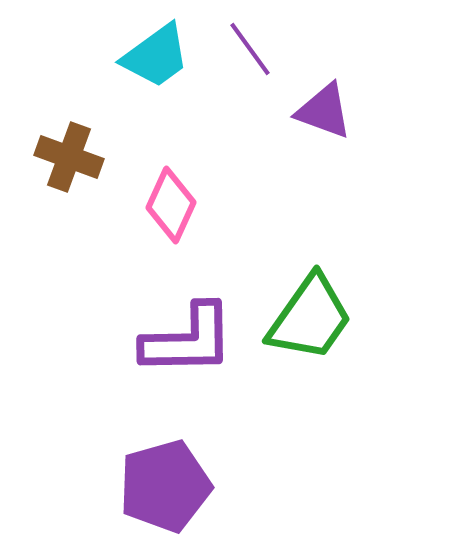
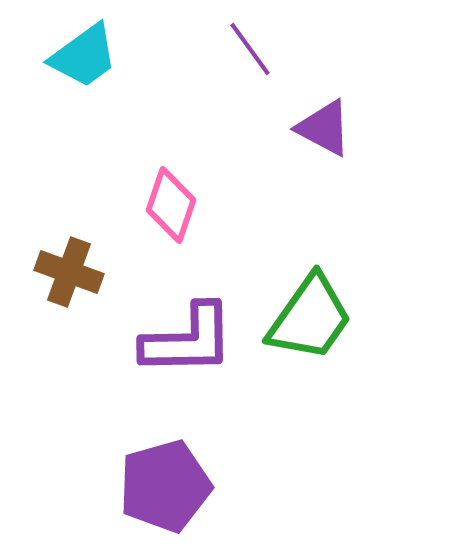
cyan trapezoid: moved 72 px left
purple triangle: moved 17 px down; rotated 8 degrees clockwise
brown cross: moved 115 px down
pink diamond: rotated 6 degrees counterclockwise
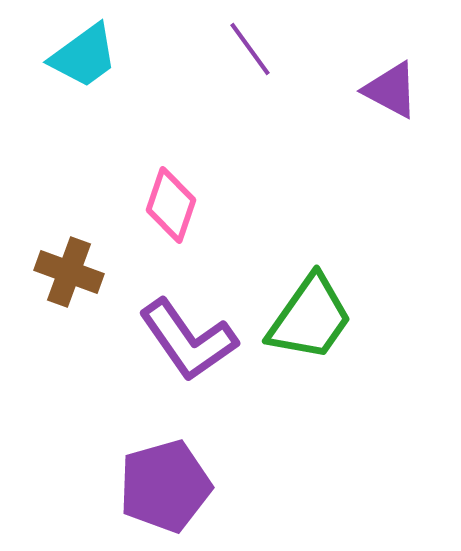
purple triangle: moved 67 px right, 38 px up
purple L-shape: rotated 56 degrees clockwise
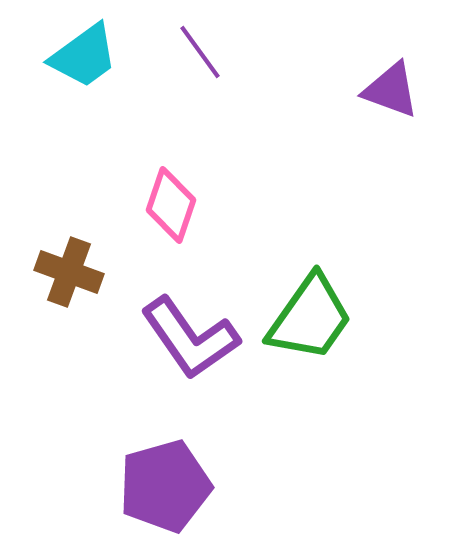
purple line: moved 50 px left, 3 px down
purple triangle: rotated 8 degrees counterclockwise
purple L-shape: moved 2 px right, 2 px up
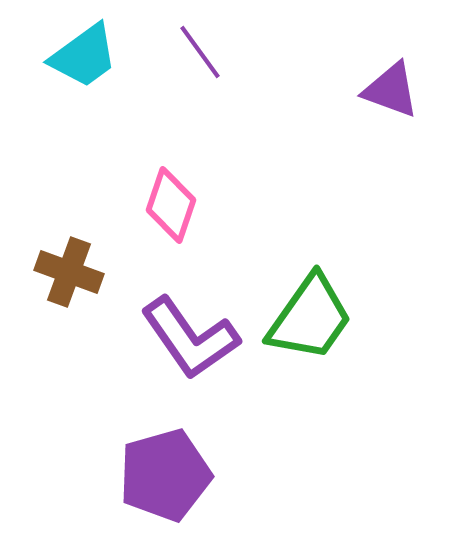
purple pentagon: moved 11 px up
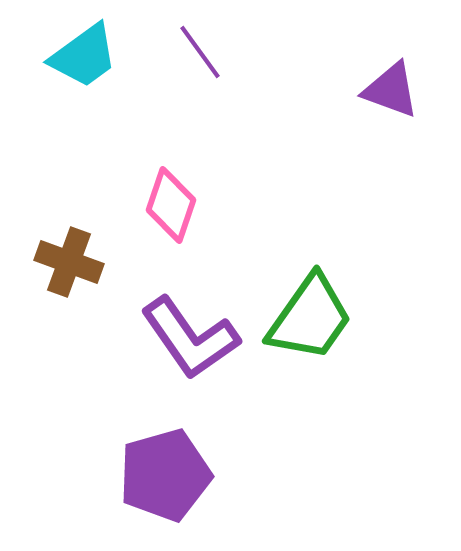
brown cross: moved 10 px up
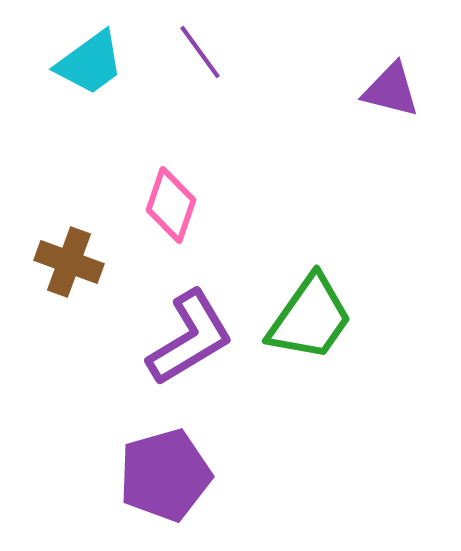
cyan trapezoid: moved 6 px right, 7 px down
purple triangle: rotated 6 degrees counterclockwise
purple L-shape: rotated 86 degrees counterclockwise
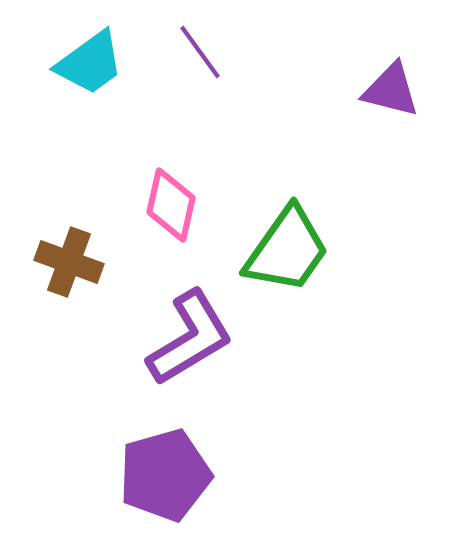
pink diamond: rotated 6 degrees counterclockwise
green trapezoid: moved 23 px left, 68 px up
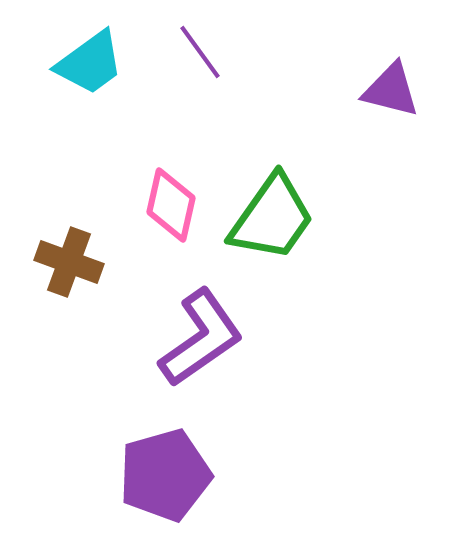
green trapezoid: moved 15 px left, 32 px up
purple L-shape: moved 11 px right; rotated 4 degrees counterclockwise
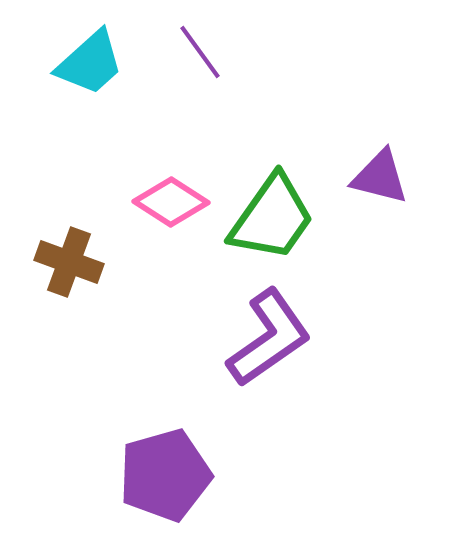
cyan trapezoid: rotated 6 degrees counterclockwise
purple triangle: moved 11 px left, 87 px down
pink diamond: moved 3 px up; rotated 70 degrees counterclockwise
purple L-shape: moved 68 px right
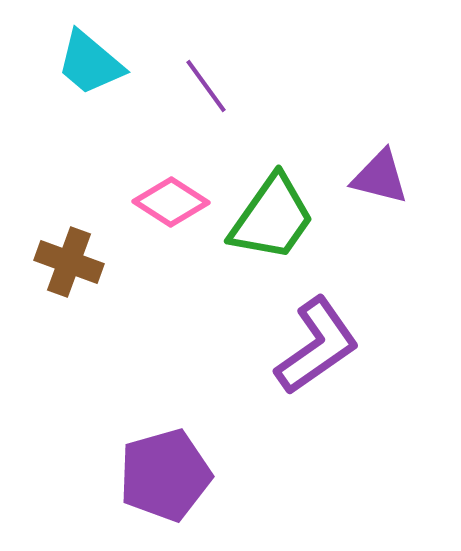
purple line: moved 6 px right, 34 px down
cyan trapezoid: rotated 82 degrees clockwise
purple L-shape: moved 48 px right, 8 px down
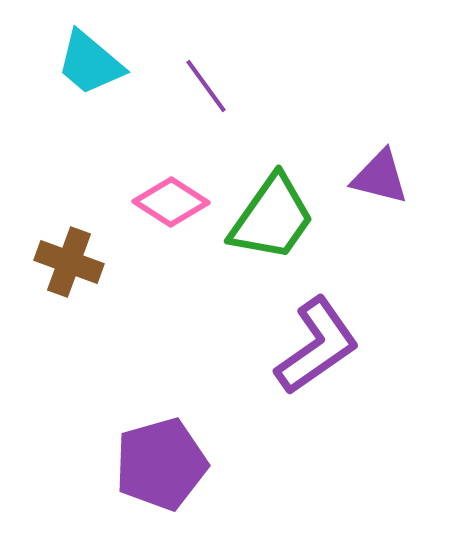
purple pentagon: moved 4 px left, 11 px up
